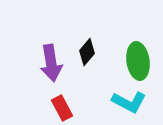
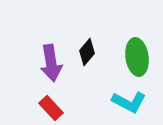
green ellipse: moved 1 px left, 4 px up
red rectangle: moved 11 px left; rotated 15 degrees counterclockwise
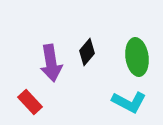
red rectangle: moved 21 px left, 6 px up
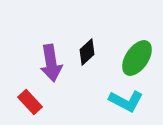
black diamond: rotated 8 degrees clockwise
green ellipse: moved 1 px down; rotated 42 degrees clockwise
cyan L-shape: moved 3 px left, 1 px up
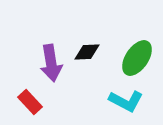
black diamond: rotated 40 degrees clockwise
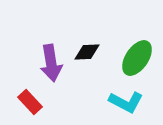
cyan L-shape: moved 1 px down
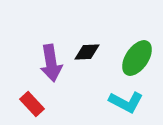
red rectangle: moved 2 px right, 2 px down
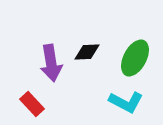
green ellipse: moved 2 px left; rotated 6 degrees counterclockwise
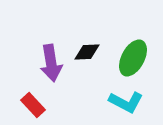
green ellipse: moved 2 px left
red rectangle: moved 1 px right, 1 px down
